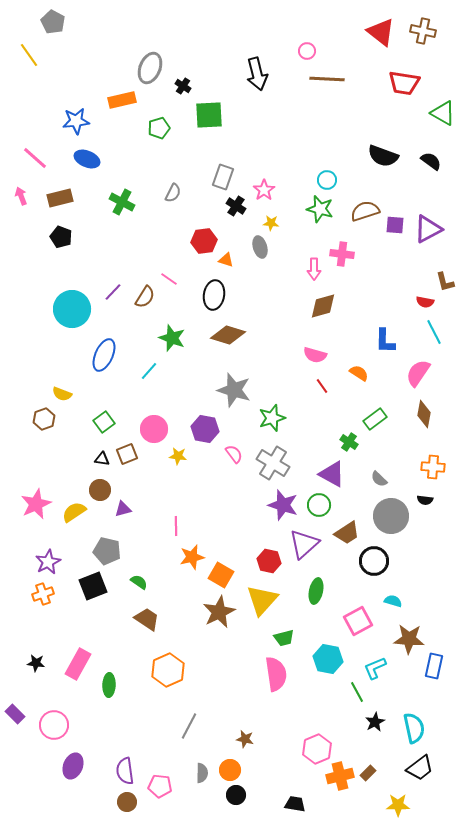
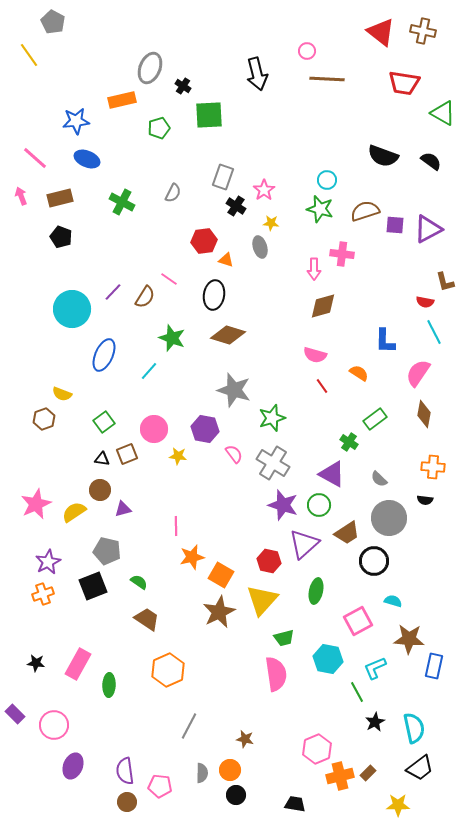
gray circle at (391, 516): moved 2 px left, 2 px down
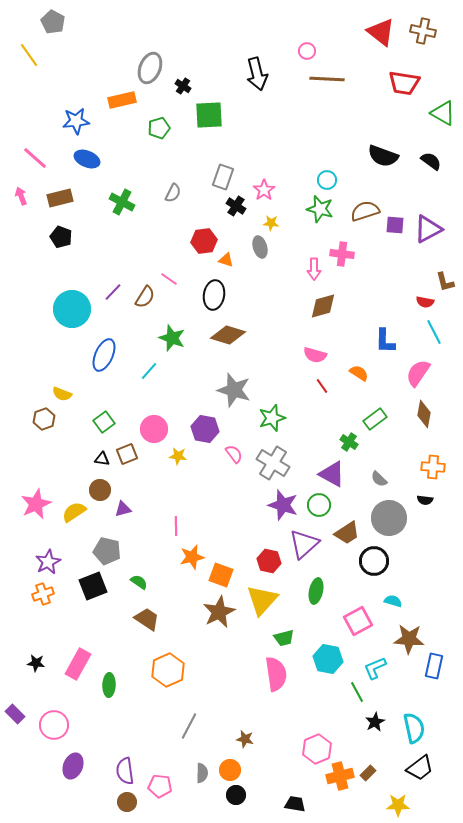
orange square at (221, 575): rotated 10 degrees counterclockwise
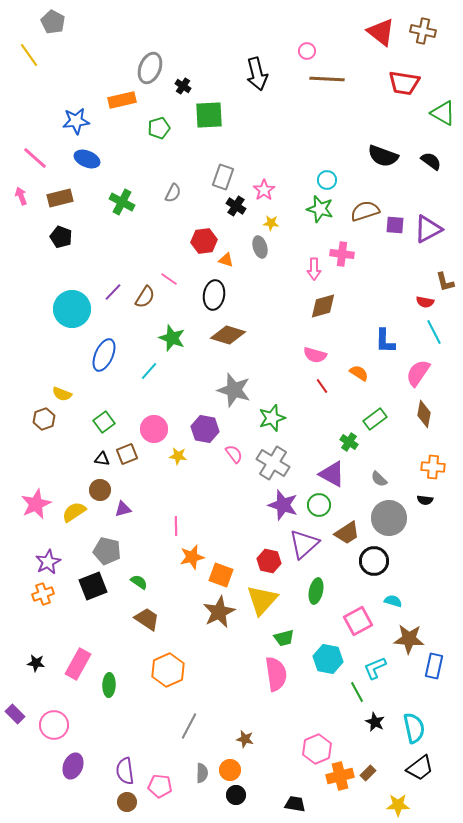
black star at (375, 722): rotated 18 degrees counterclockwise
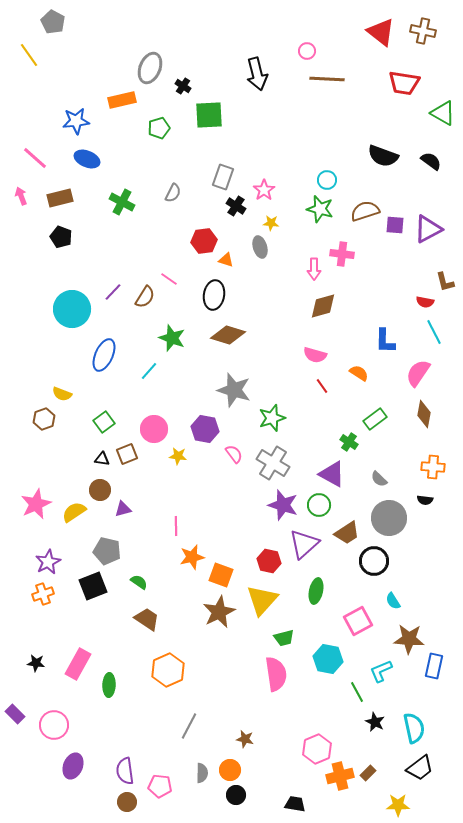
cyan semicircle at (393, 601): rotated 138 degrees counterclockwise
cyan L-shape at (375, 668): moved 6 px right, 3 px down
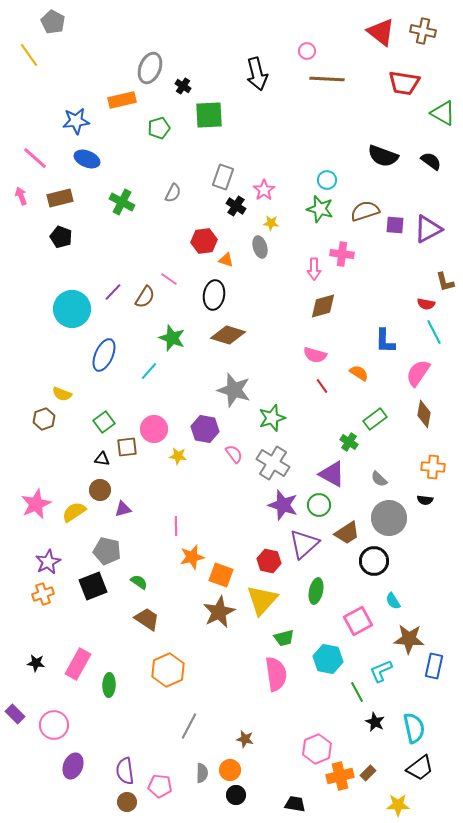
red semicircle at (425, 302): moved 1 px right, 2 px down
brown square at (127, 454): moved 7 px up; rotated 15 degrees clockwise
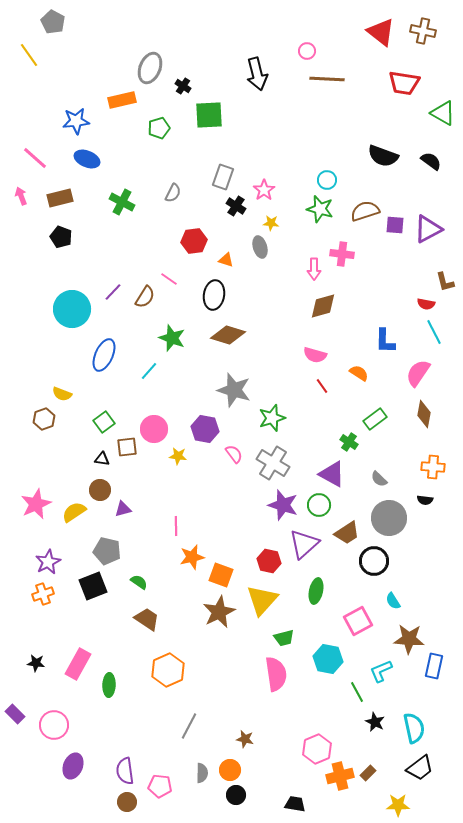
red hexagon at (204, 241): moved 10 px left
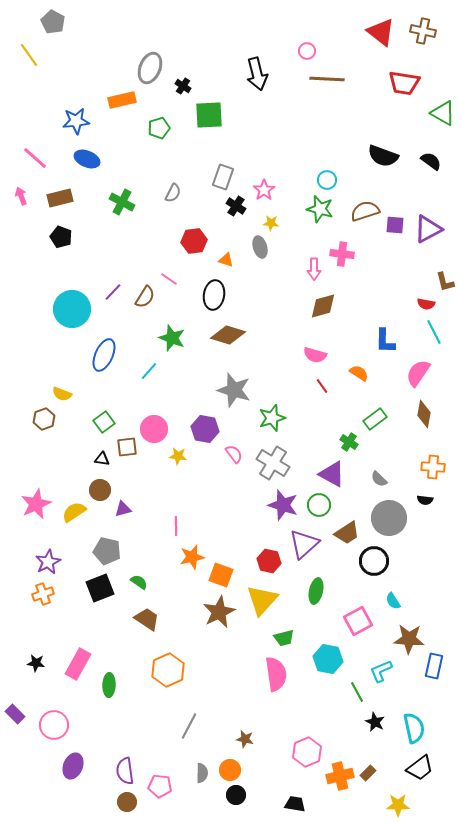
black square at (93, 586): moved 7 px right, 2 px down
pink hexagon at (317, 749): moved 10 px left, 3 px down
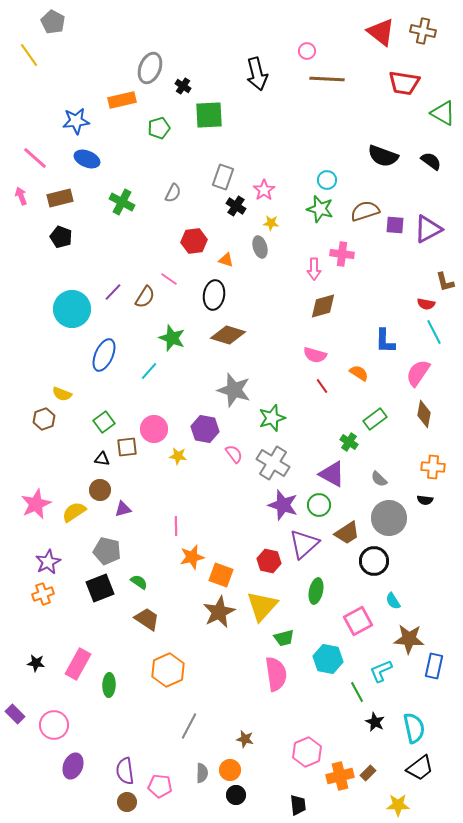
yellow triangle at (262, 600): moved 6 px down
black trapezoid at (295, 804): moved 3 px right, 1 px down; rotated 75 degrees clockwise
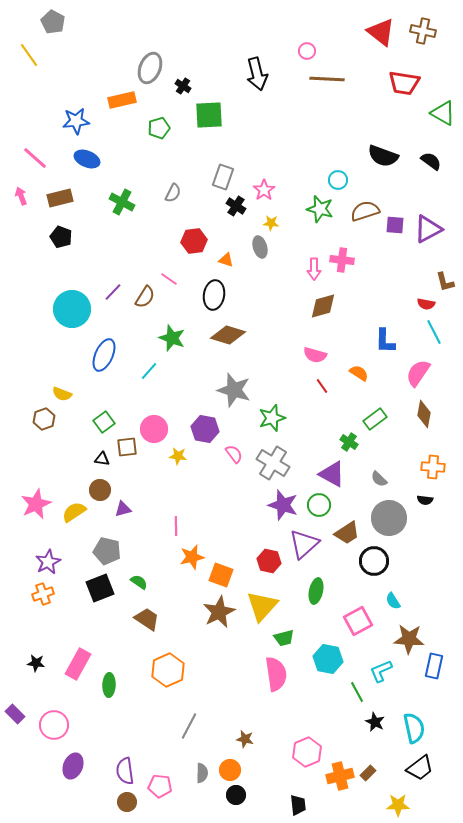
cyan circle at (327, 180): moved 11 px right
pink cross at (342, 254): moved 6 px down
